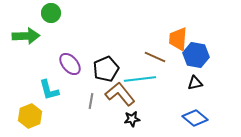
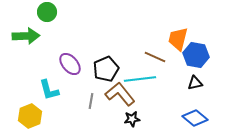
green circle: moved 4 px left, 1 px up
orange trapezoid: rotated 10 degrees clockwise
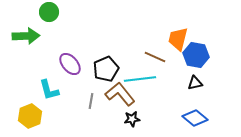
green circle: moved 2 px right
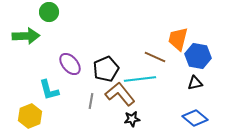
blue hexagon: moved 2 px right, 1 px down
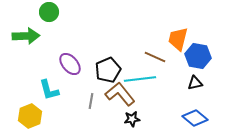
black pentagon: moved 2 px right, 1 px down
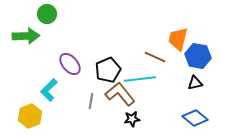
green circle: moved 2 px left, 2 px down
cyan L-shape: rotated 60 degrees clockwise
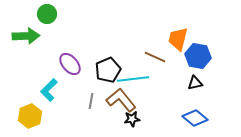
cyan line: moved 7 px left
brown L-shape: moved 1 px right, 6 px down
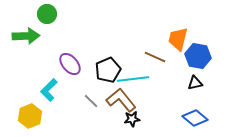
gray line: rotated 56 degrees counterclockwise
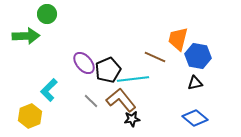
purple ellipse: moved 14 px right, 1 px up
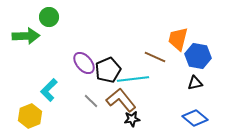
green circle: moved 2 px right, 3 px down
